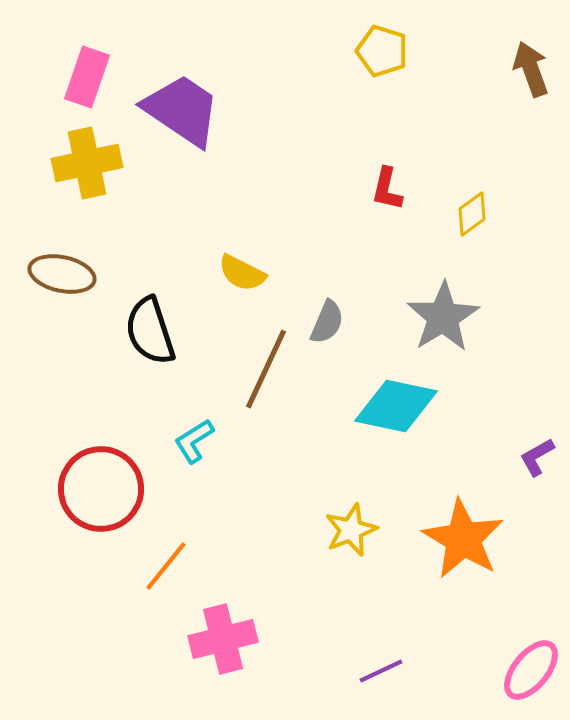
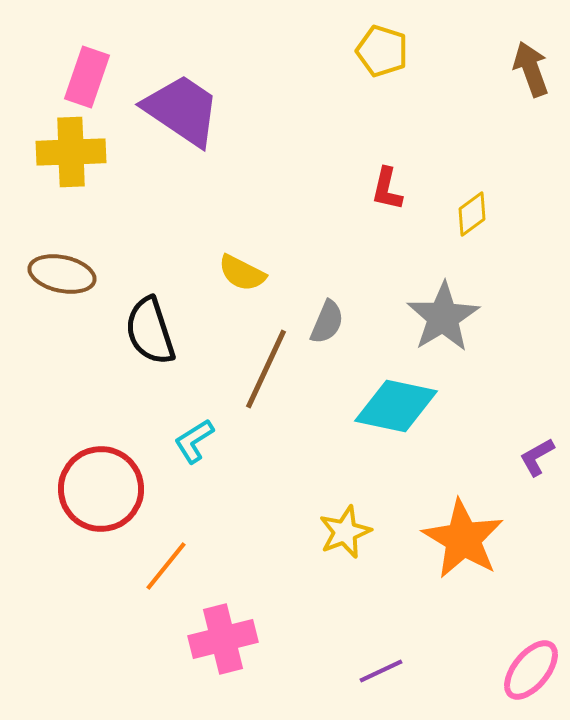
yellow cross: moved 16 px left, 11 px up; rotated 10 degrees clockwise
yellow star: moved 6 px left, 2 px down
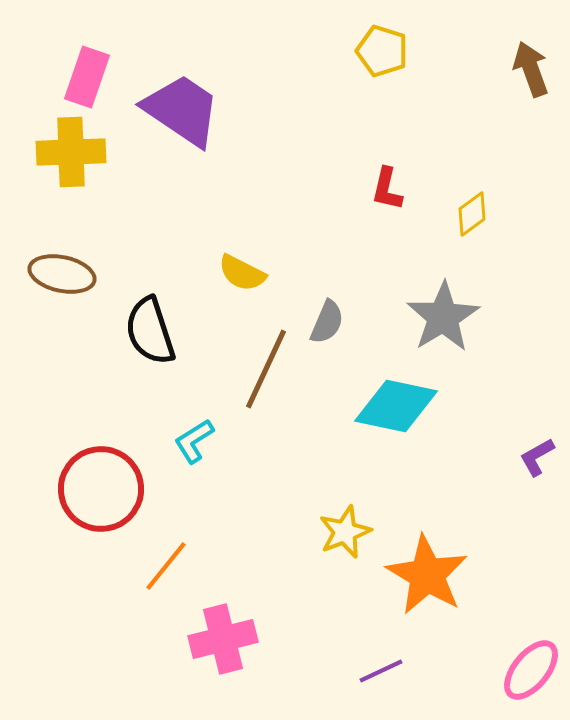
orange star: moved 36 px left, 36 px down
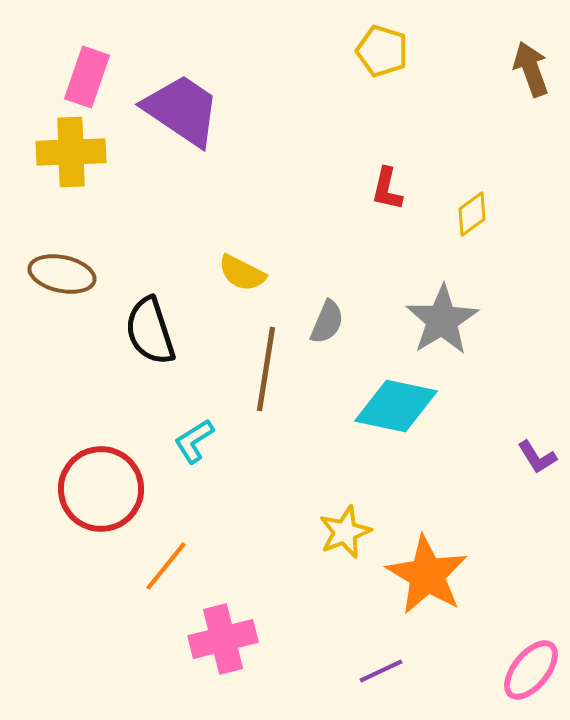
gray star: moved 1 px left, 3 px down
brown line: rotated 16 degrees counterclockwise
purple L-shape: rotated 93 degrees counterclockwise
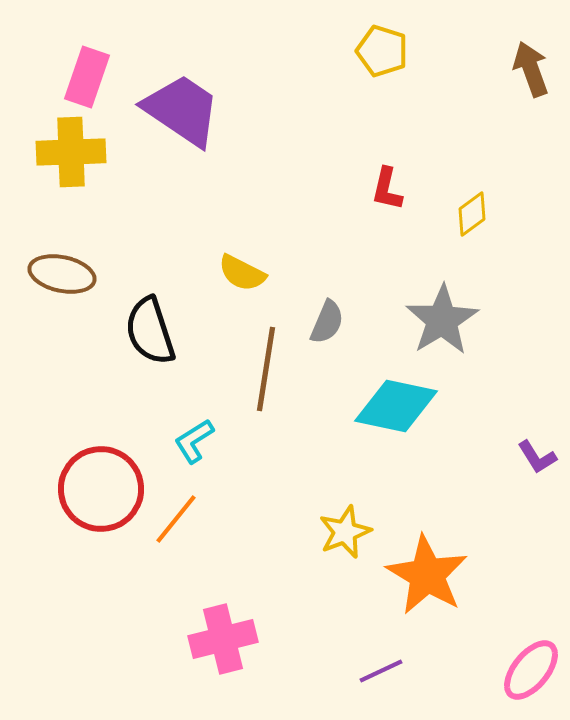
orange line: moved 10 px right, 47 px up
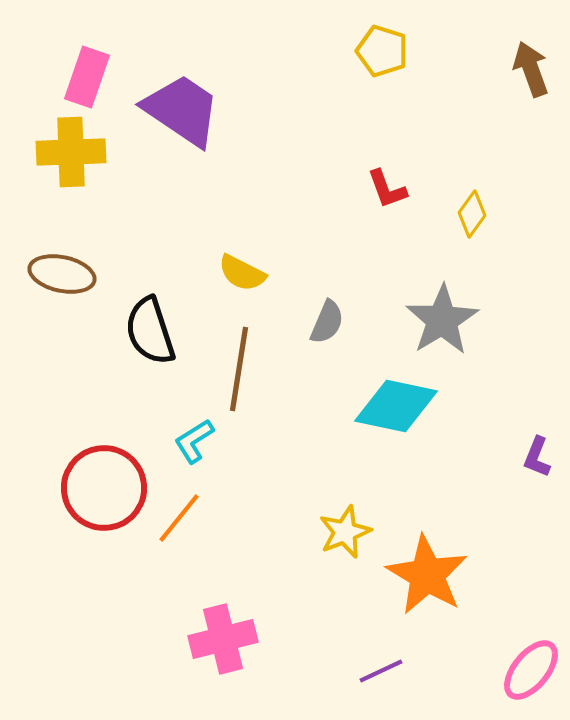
red L-shape: rotated 33 degrees counterclockwise
yellow diamond: rotated 18 degrees counterclockwise
brown line: moved 27 px left
purple L-shape: rotated 54 degrees clockwise
red circle: moved 3 px right, 1 px up
orange line: moved 3 px right, 1 px up
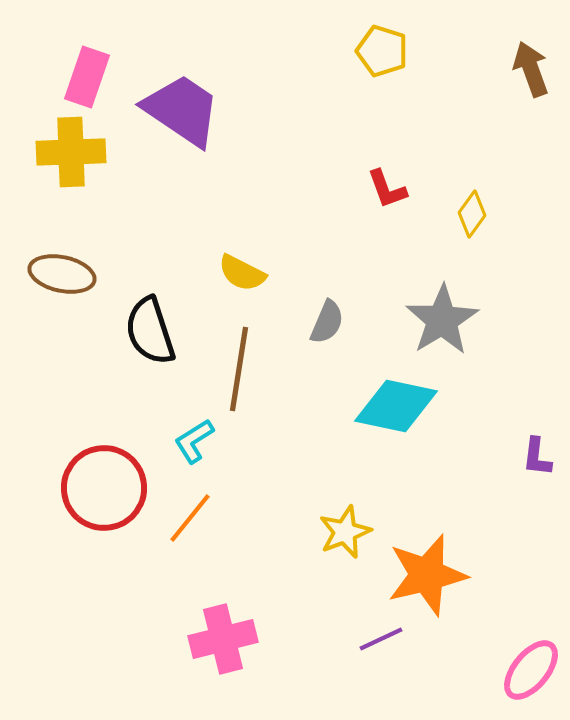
purple L-shape: rotated 15 degrees counterclockwise
orange line: moved 11 px right
orange star: rotated 28 degrees clockwise
purple line: moved 32 px up
